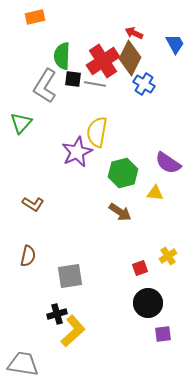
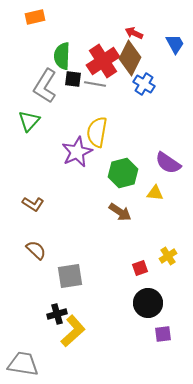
green triangle: moved 8 px right, 2 px up
brown semicircle: moved 8 px right, 6 px up; rotated 60 degrees counterclockwise
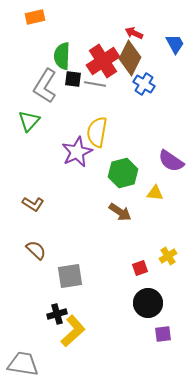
purple semicircle: moved 3 px right, 2 px up
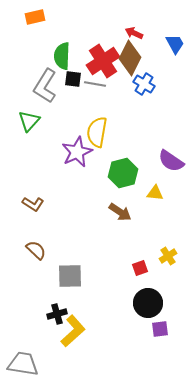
gray square: rotated 8 degrees clockwise
purple square: moved 3 px left, 5 px up
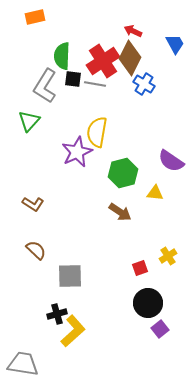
red arrow: moved 1 px left, 2 px up
purple square: rotated 30 degrees counterclockwise
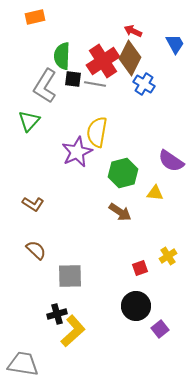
black circle: moved 12 px left, 3 px down
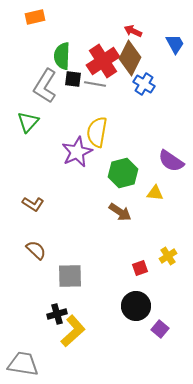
green triangle: moved 1 px left, 1 px down
purple square: rotated 12 degrees counterclockwise
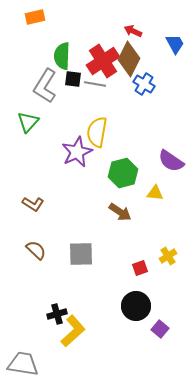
brown diamond: moved 1 px left, 1 px down
gray square: moved 11 px right, 22 px up
